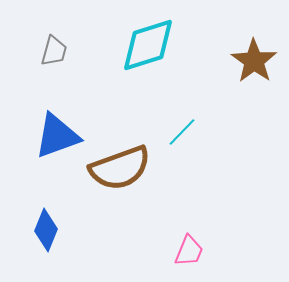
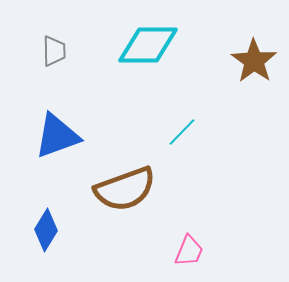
cyan diamond: rotated 18 degrees clockwise
gray trapezoid: rotated 16 degrees counterclockwise
brown semicircle: moved 5 px right, 21 px down
blue diamond: rotated 9 degrees clockwise
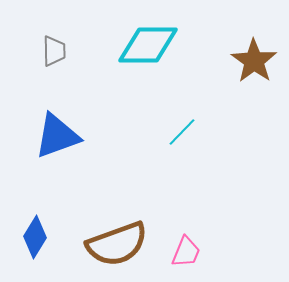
brown semicircle: moved 8 px left, 55 px down
blue diamond: moved 11 px left, 7 px down
pink trapezoid: moved 3 px left, 1 px down
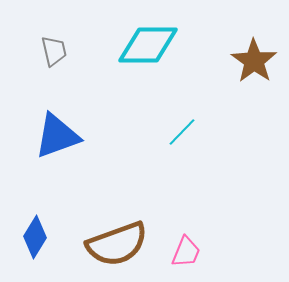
gray trapezoid: rotated 12 degrees counterclockwise
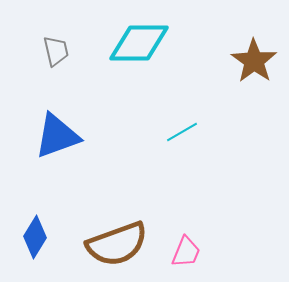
cyan diamond: moved 9 px left, 2 px up
gray trapezoid: moved 2 px right
cyan line: rotated 16 degrees clockwise
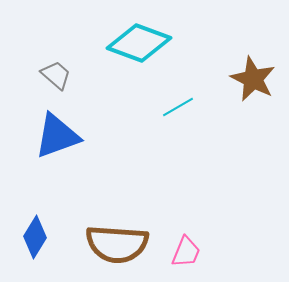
cyan diamond: rotated 20 degrees clockwise
gray trapezoid: moved 24 px down; rotated 36 degrees counterclockwise
brown star: moved 1 px left, 18 px down; rotated 9 degrees counterclockwise
cyan line: moved 4 px left, 25 px up
brown semicircle: rotated 24 degrees clockwise
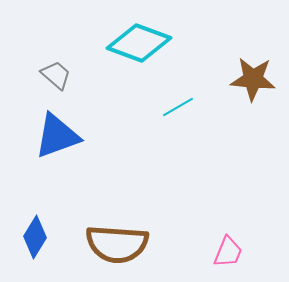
brown star: rotated 21 degrees counterclockwise
pink trapezoid: moved 42 px right
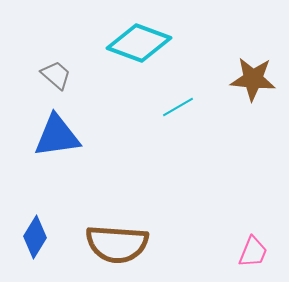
blue triangle: rotated 12 degrees clockwise
pink trapezoid: moved 25 px right
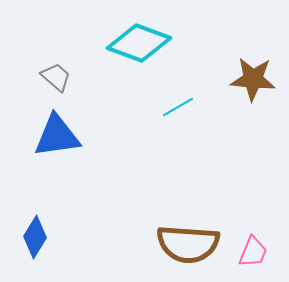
gray trapezoid: moved 2 px down
brown semicircle: moved 71 px right
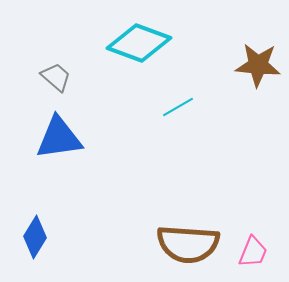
brown star: moved 5 px right, 14 px up
blue triangle: moved 2 px right, 2 px down
